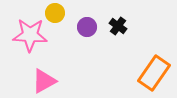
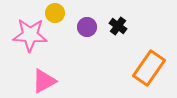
orange rectangle: moved 5 px left, 5 px up
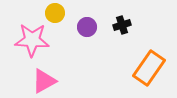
black cross: moved 4 px right, 1 px up; rotated 36 degrees clockwise
pink star: moved 2 px right, 5 px down
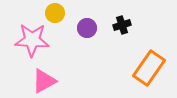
purple circle: moved 1 px down
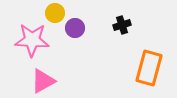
purple circle: moved 12 px left
orange rectangle: rotated 20 degrees counterclockwise
pink triangle: moved 1 px left
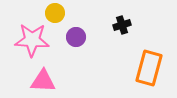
purple circle: moved 1 px right, 9 px down
pink triangle: rotated 32 degrees clockwise
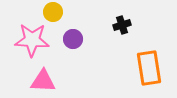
yellow circle: moved 2 px left, 1 px up
purple circle: moved 3 px left, 2 px down
orange rectangle: rotated 24 degrees counterclockwise
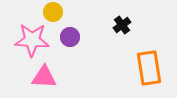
black cross: rotated 18 degrees counterclockwise
purple circle: moved 3 px left, 2 px up
pink triangle: moved 1 px right, 4 px up
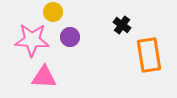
black cross: rotated 18 degrees counterclockwise
orange rectangle: moved 13 px up
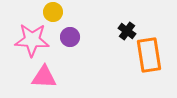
black cross: moved 5 px right, 6 px down
